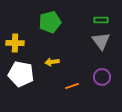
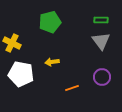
yellow cross: moved 3 px left; rotated 24 degrees clockwise
orange line: moved 2 px down
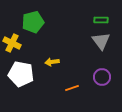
green pentagon: moved 17 px left
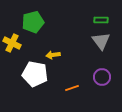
yellow arrow: moved 1 px right, 7 px up
white pentagon: moved 14 px right
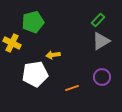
green rectangle: moved 3 px left; rotated 48 degrees counterclockwise
gray triangle: rotated 36 degrees clockwise
white pentagon: rotated 20 degrees counterclockwise
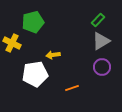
purple circle: moved 10 px up
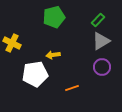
green pentagon: moved 21 px right, 5 px up
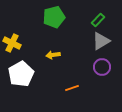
white pentagon: moved 14 px left; rotated 20 degrees counterclockwise
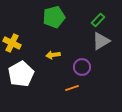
purple circle: moved 20 px left
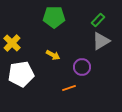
green pentagon: rotated 15 degrees clockwise
yellow cross: rotated 18 degrees clockwise
yellow arrow: rotated 144 degrees counterclockwise
white pentagon: rotated 20 degrees clockwise
orange line: moved 3 px left
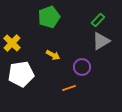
green pentagon: moved 5 px left; rotated 20 degrees counterclockwise
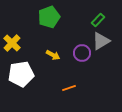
purple circle: moved 14 px up
